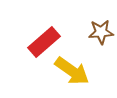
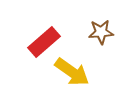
yellow arrow: moved 1 px down
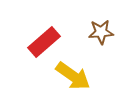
yellow arrow: moved 1 px right, 4 px down
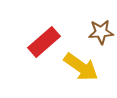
yellow arrow: moved 8 px right, 9 px up
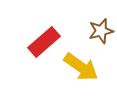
brown star: moved 1 px up; rotated 10 degrees counterclockwise
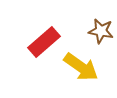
brown star: rotated 25 degrees clockwise
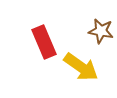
red rectangle: rotated 72 degrees counterclockwise
